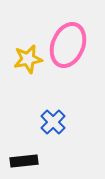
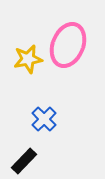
blue cross: moved 9 px left, 3 px up
black rectangle: rotated 40 degrees counterclockwise
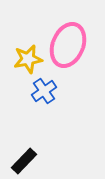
blue cross: moved 28 px up; rotated 10 degrees clockwise
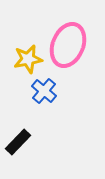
blue cross: rotated 15 degrees counterclockwise
black rectangle: moved 6 px left, 19 px up
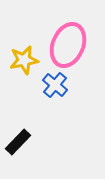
yellow star: moved 4 px left, 1 px down
blue cross: moved 11 px right, 6 px up
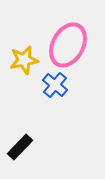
pink ellipse: rotated 6 degrees clockwise
black rectangle: moved 2 px right, 5 px down
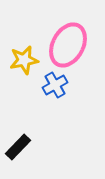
blue cross: rotated 20 degrees clockwise
black rectangle: moved 2 px left
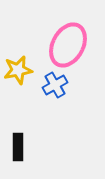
yellow star: moved 6 px left, 10 px down
black rectangle: rotated 44 degrees counterclockwise
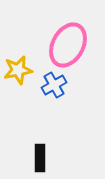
blue cross: moved 1 px left
black rectangle: moved 22 px right, 11 px down
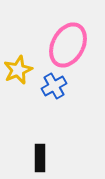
yellow star: rotated 12 degrees counterclockwise
blue cross: moved 1 px down
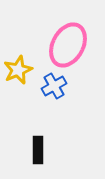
black rectangle: moved 2 px left, 8 px up
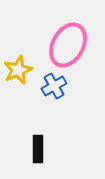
black rectangle: moved 1 px up
